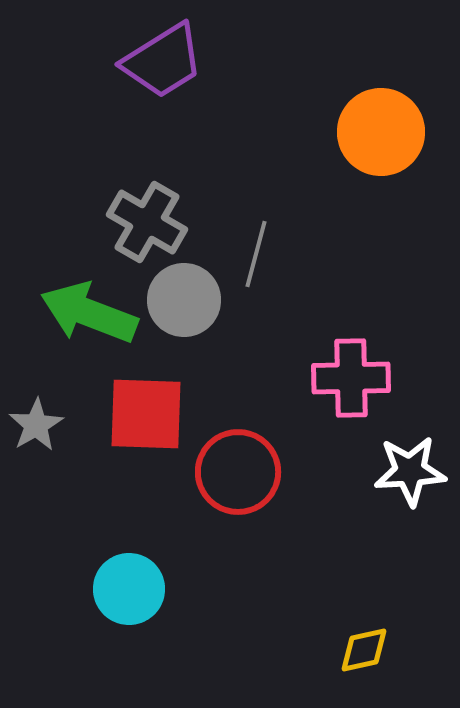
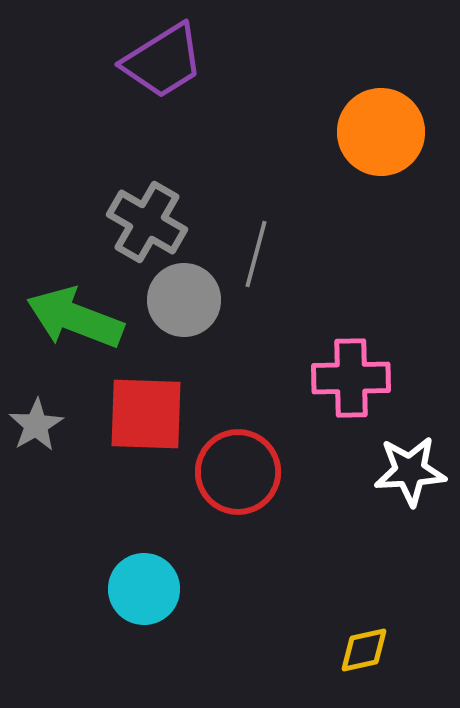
green arrow: moved 14 px left, 5 px down
cyan circle: moved 15 px right
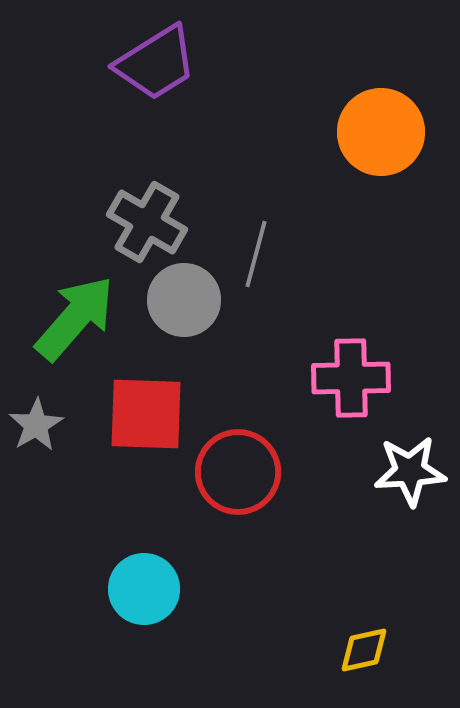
purple trapezoid: moved 7 px left, 2 px down
green arrow: rotated 110 degrees clockwise
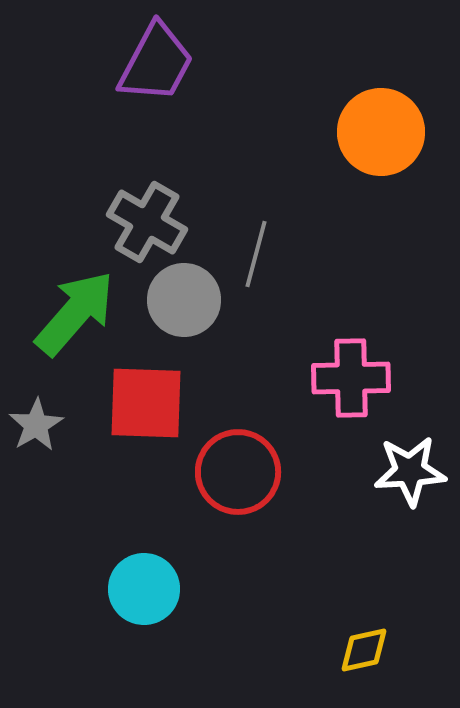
purple trapezoid: rotated 30 degrees counterclockwise
green arrow: moved 5 px up
red square: moved 11 px up
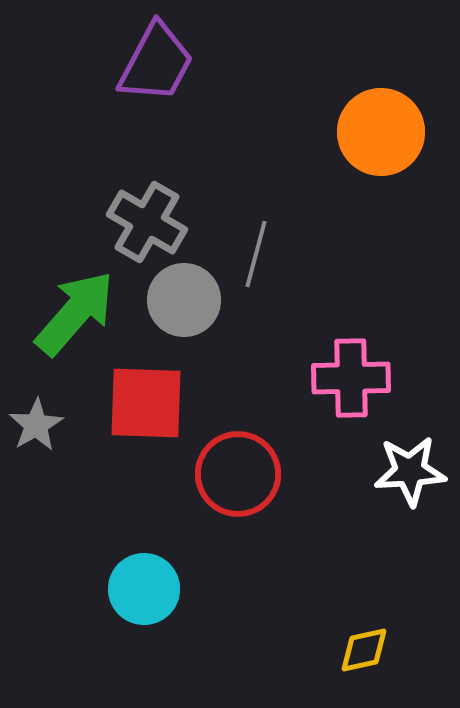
red circle: moved 2 px down
